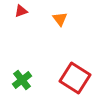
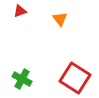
red triangle: moved 1 px left
green cross: moved 1 px up; rotated 24 degrees counterclockwise
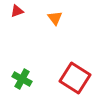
red triangle: moved 3 px left
orange triangle: moved 5 px left, 1 px up
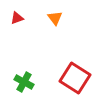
red triangle: moved 7 px down
green cross: moved 2 px right, 3 px down
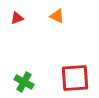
orange triangle: moved 2 px right, 2 px up; rotated 28 degrees counterclockwise
red square: rotated 36 degrees counterclockwise
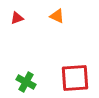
green cross: moved 2 px right
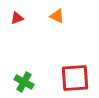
green cross: moved 2 px left
